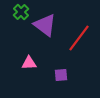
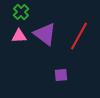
purple triangle: moved 9 px down
red line: moved 2 px up; rotated 8 degrees counterclockwise
pink triangle: moved 10 px left, 27 px up
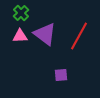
green cross: moved 1 px down
pink triangle: moved 1 px right
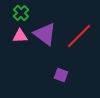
red line: rotated 16 degrees clockwise
purple square: rotated 24 degrees clockwise
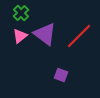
pink triangle: rotated 35 degrees counterclockwise
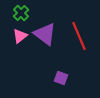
red line: rotated 68 degrees counterclockwise
purple square: moved 3 px down
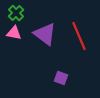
green cross: moved 5 px left
pink triangle: moved 6 px left, 3 px up; rotated 49 degrees clockwise
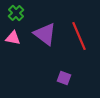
pink triangle: moved 1 px left, 5 px down
purple square: moved 3 px right
